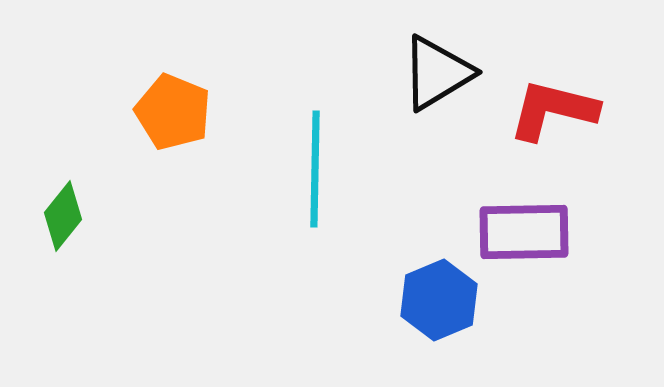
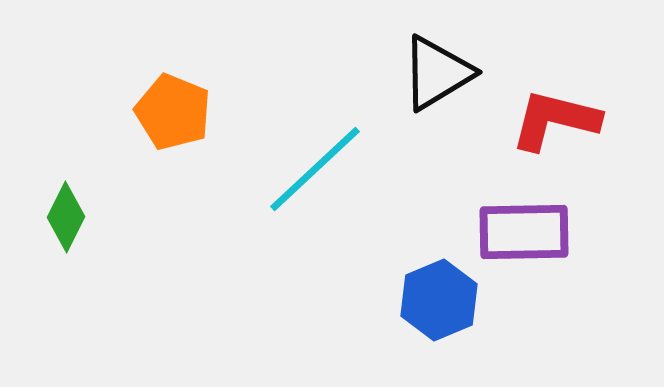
red L-shape: moved 2 px right, 10 px down
cyan line: rotated 46 degrees clockwise
green diamond: moved 3 px right, 1 px down; rotated 12 degrees counterclockwise
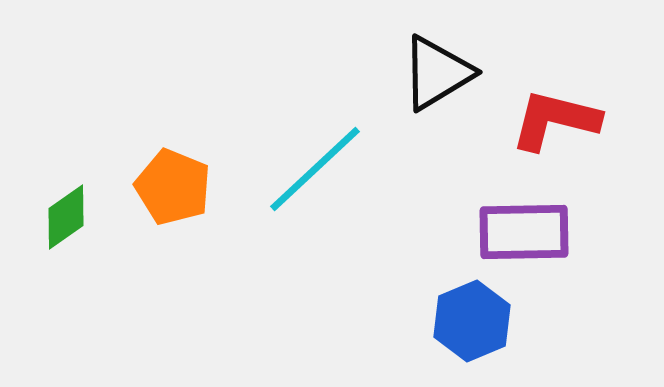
orange pentagon: moved 75 px down
green diamond: rotated 28 degrees clockwise
blue hexagon: moved 33 px right, 21 px down
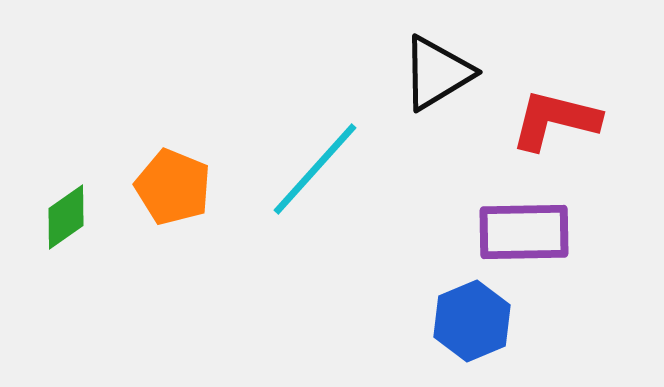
cyan line: rotated 5 degrees counterclockwise
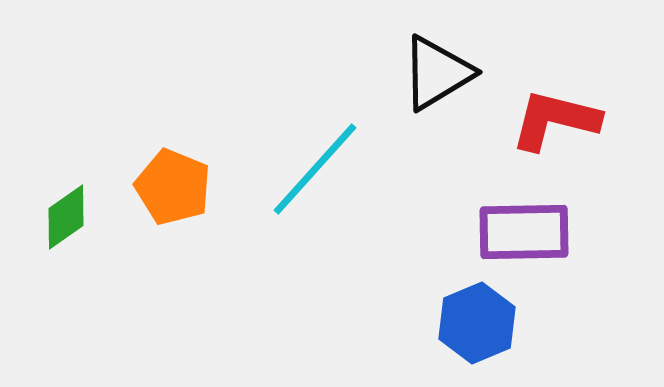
blue hexagon: moved 5 px right, 2 px down
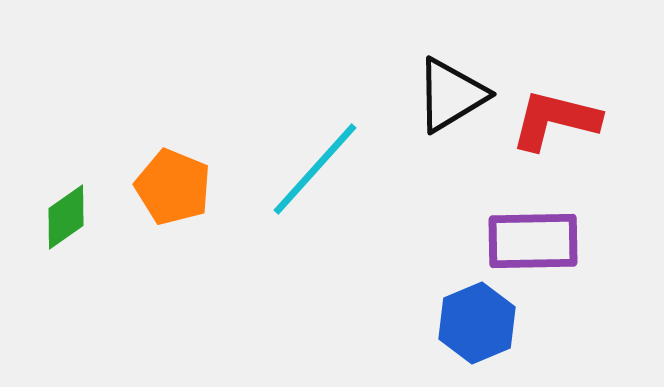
black triangle: moved 14 px right, 22 px down
purple rectangle: moved 9 px right, 9 px down
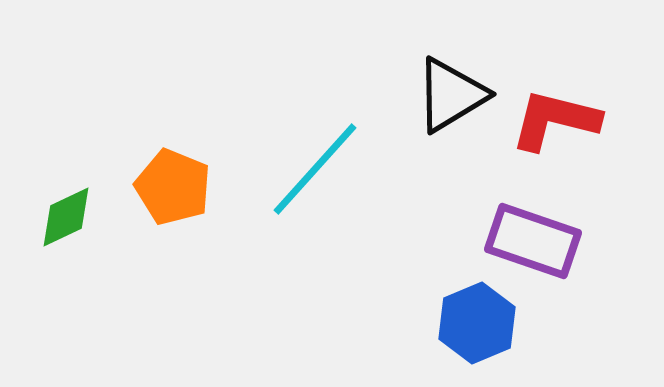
green diamond: rotated 10 degrees clockwise
purple rectangle: rotated 20 degrees clockwise
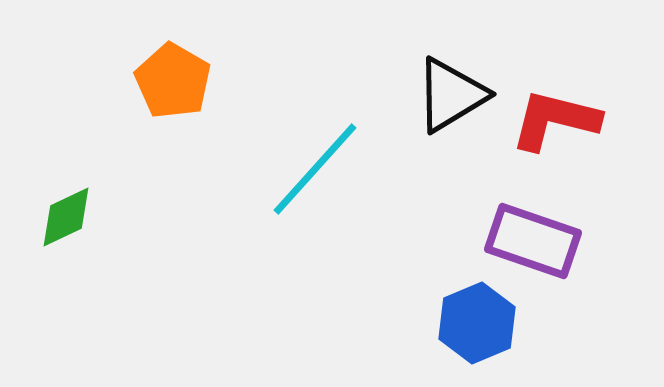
orange pentagon: moved 106 px up; rotated 8 degrees clockwise
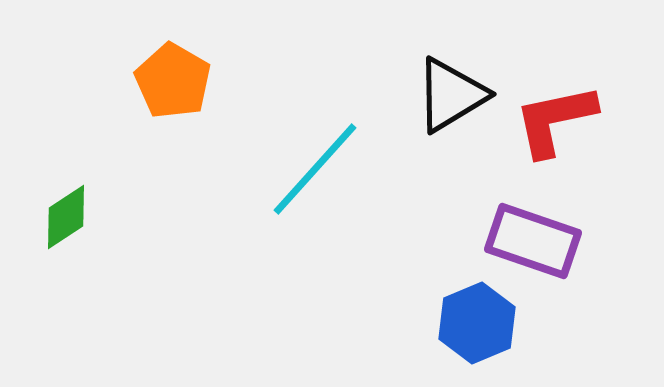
red L-shape: rotated 26 degrees counterclockwise
green diamond: rotated 8 degrees counterclockwise
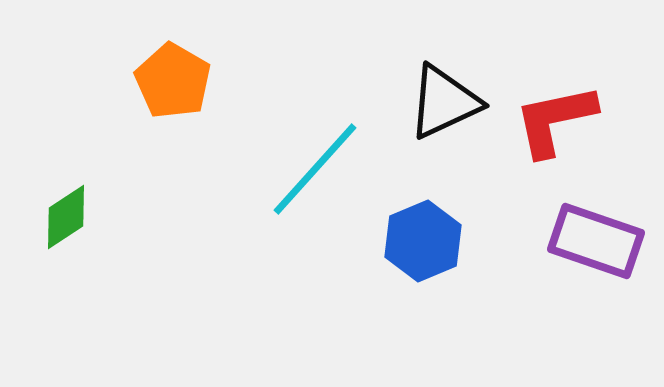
black triangle: moved 7 px left, 7 px down; rotated 6 degrees clockwise
purple rectangle: moved 63 px right
blue hexagon: moved 54 px left, 82 px up
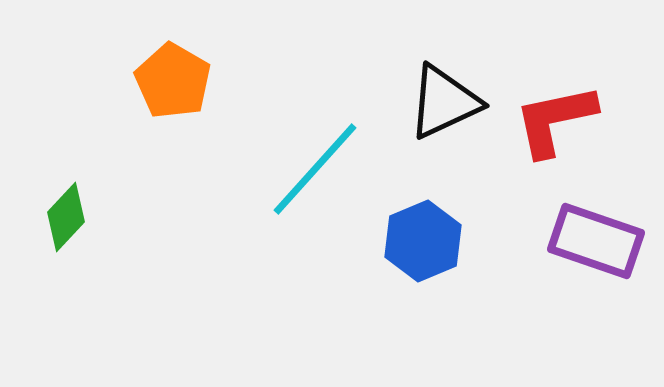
green diamond: rotated 14 degrees counterclockwise
